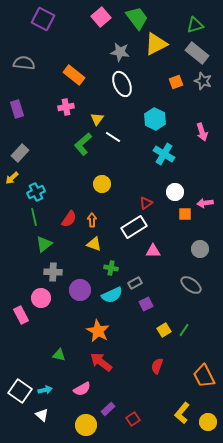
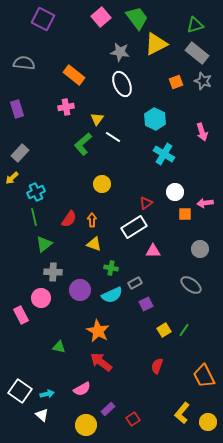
green triangle at (59, 355): moved 8 px up
cyan arrow at (45, 390): moved 2 px right, 4 px down
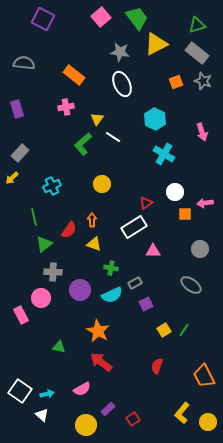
green triangle at (195, 25): moved 2 px right
cyan cross at (36, 192): moved 16 px right, 6 px up
red semicircle at (69, 219): moved 11 px down
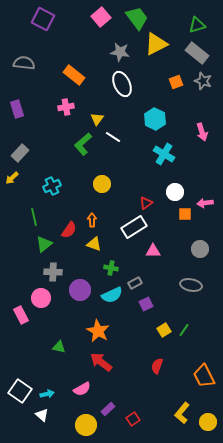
gray ellipse at (191, 285): rotated 25 degrees counterclockwise
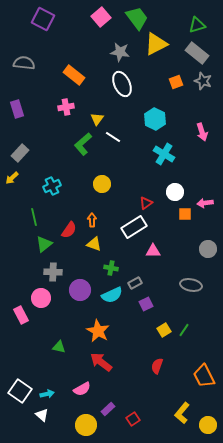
gray circle at (200, 249): moved 8 px right
yellow circle at (208, 422): moved 3 px down
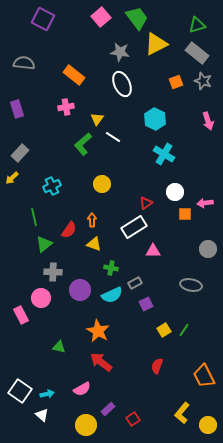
pink arrow at (202, 132): moved 6 px right, 11 px up
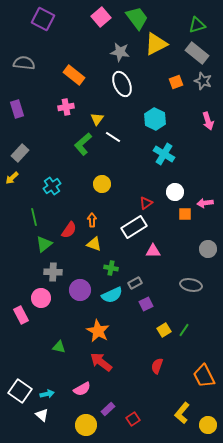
cyan cross at (52, 186): rotated 12 degrees counterclockwise
